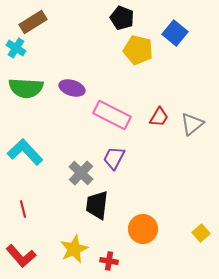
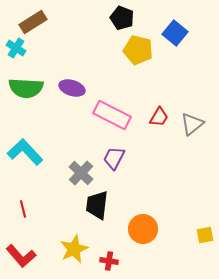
yellow square: moved 4 px right, 2 px down; rotated 30 degrees clockwise
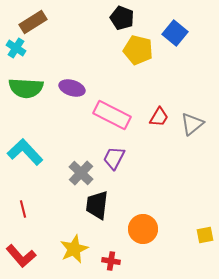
red cross: moved 2 px right
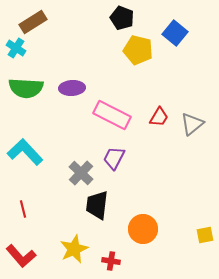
purple ellipse: rotated 20 degrees counterclockwise
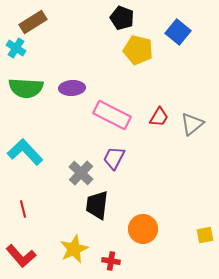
blue square: moved 3 px right, 1 px up
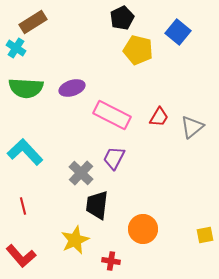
black pentagon: rotated 25 degrees clockwise
purple ellipse: rotated 15 degrees counterclockwise
gray triangle: moved 3 px down
red line: moved 3 px up
yellow star: moved 1 px right, 9 px up
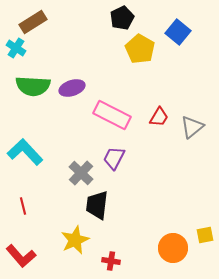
yellow pentagon: moved 2 px right, 1 px up; rotated 16 degrees clockwise
green semicircle: moved 7 px right, 2 px up
orange circle: moved 30 px right, 19 px down
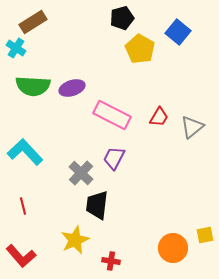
black pentagon: rotated 10 degrees clockwise
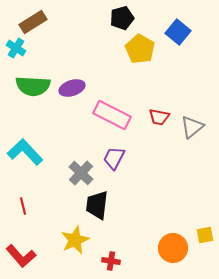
red trapezoid: rotated 70 degrees clockwise
